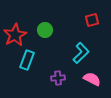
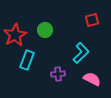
purple cross: moved 4 px up
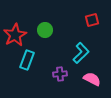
purple cross: moved 2 px right
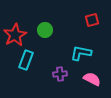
cyan L-shape: rotated 125 degrees counterclockwise
cyan rectangle: moved 1 px left
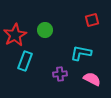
cyan rectangle: moved 1 px left, 1 px down
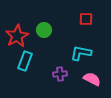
red square: moved 6 px left, 1 px up; rotated 16 degrees clockwise
green circle: moved 1 px left
red star: moved 2 px right, 1 px down
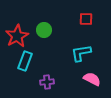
cyan L-shape: rotated 20 degrees counterclockwise
purple cross: moved 13 px left, 8 px down
